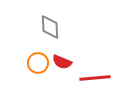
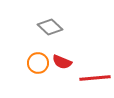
gray diamond: rotated 45 degrees counterclockwise
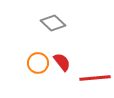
gray diamond: moved 3 px right, 4 px up
red semicircle: rotated 150 degrees counterclockwise
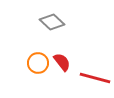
gray diamond: moved 1 px left, 1 px up
red line: rotated 20 degrees clockwise
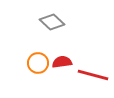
red semicircle: rotated 60 degrees counterclockwise
red line: moved 2 px left, 3 px up
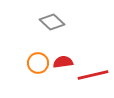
red semicircle: moved 1 px right
red line: rotated 28 degrees counterclockwise
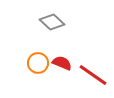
red semicircle: moved 1 px left, 1 px down; rotated 30 degrees clockwise
red line: rotated 48 degrees clockwise
